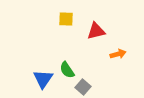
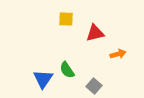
red triangle: moved 1 px left, 2 px down
gray square: moved 11 px right, 1 px up
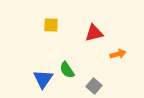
yellow square: moved 15 px left, 6 px down
red triangle: moved 1 px left
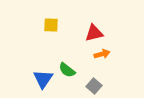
orange arrow: moved 16 px left
green semicircle: rotated 18 degrees counterclockwise
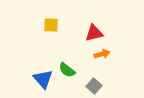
blue triangle: rotated 15 degrees counterclockwise
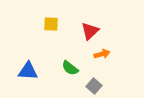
yellow square: moved 1 px up
red triangle: moved 4 px left, 2 px up; rotated 30 degrees counterclockwise
green semicircle: moved 3 px right, 2 px up
blue triangle: moved 15 px left, 8 px up; rotated 45 degrees counterclockwise
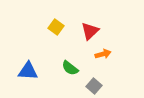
yellow square: moved 5 px right, 3 px down; rotated 35 degrees clockwise
orange arrow: moved 1 px right
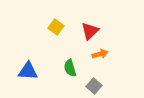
orange arrow: moved 3 px left
green semicircle: rotated 36 degrees clockwise
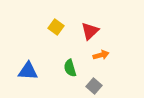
orange arrow: moved 1 px right, 1 px down
